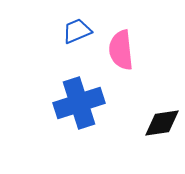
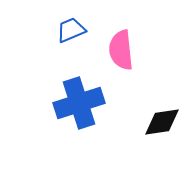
blue trapezoid: moved 6 px left, 1 px up
black diamond: moved 1 px up
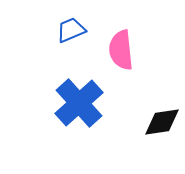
blue cross: rotated 24 degrees counterclockwise
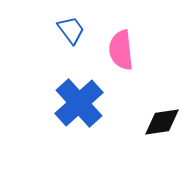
blue trapezoid: rotated 76 degrees clockwise
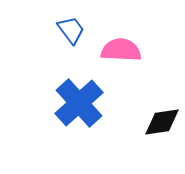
pink semicircle: rotated 99 degrees clockwise
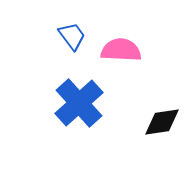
blue trapezoid: moved 1 px right, 6 px down
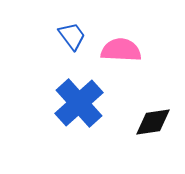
black diamond: moved 9 px left
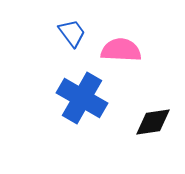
blue trapezoid: moved 3 px up
blue cross: moved 3 px right, 5 px up; rotated 18 degrees counterclockwise
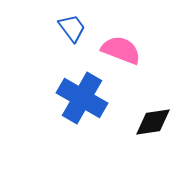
blue trapezoid: moved 5 px up
pink semicircle: rotated 18 degrees clockwise
